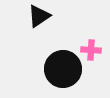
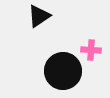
black circle: moved 2 px down
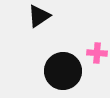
pink cross: moved 6 px right, 3 px down
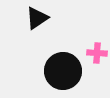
black triangle: moved 2 px left, 2 px down
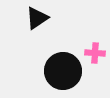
pink cross: moved 2 px left
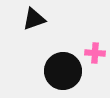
black triangle: moved 3 px left, 1 px down; rotated 15 degrees clockwise
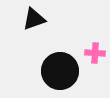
black circle: moved 3 px left
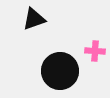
pink cross: moved 2 px up
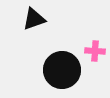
black circle: moved 2 px right, 1 px up
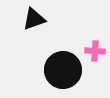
black circle: moved 1 px right
